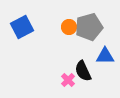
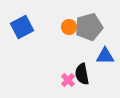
black semicircle: moved 1 px left, 3 px down; rotated 15 degrees clockwise
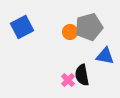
orange circle: moved 1 px right, 5 px down
blue triangle: rotated 12 degrees clockwise
black semicircle: moved 1 px down
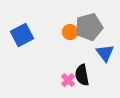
blue square: moved 8 px down
blue triangle: moved 3 px up; rotated 42 degrees clockwise
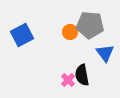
gray pentagon: moved 1 px right, 2 px up; rotated 20 degrees clockwise
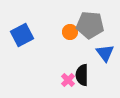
black semicircle: rotated 10 degrees clockwise
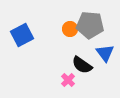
orange circle: moved 3 px up
black semicircle: moved 10 px up; rotated 55 degrees counterclockwise
